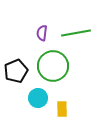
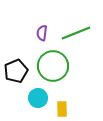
green line: rotated 12 degrees counterclockwise
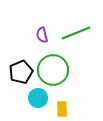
purple semicircle: moved 2 px down; rotated 21 degrees counterclockwise
green circle: moved 4 px down
black pentagon: moved 5 px right, 1 px down
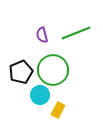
cyan circle: moved 2 px right, 3 px up
yellow rectangle: moved 4 px left, 1 px down; rotated 28 degrees clockwise
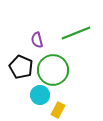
purple semicircle: moved 5 px left, 5 px down
black pentagon: moved 5 px up; rotated 25 degrees counterclockwise
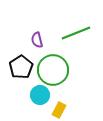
black pentagon: rotated 15 degrees clockwise
yellow rectangle: moved 1 px right
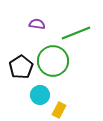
purple semicircle: moved 16 px up; rotated 112 degrees clockwise
green circle: moved 9 px up
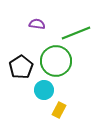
green circle: moved 3 px right
cyan circle: moved 4 px right, 5 px up
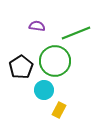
purple semicircle: moved 2 px down
green circle: moved 1 px left
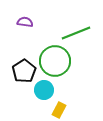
purple semicircle: moved 12 px left, 4 px up
black pentagon: moved 3 px right, 4 px down
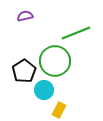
purple semicircle: moved 6 px up; rotated 21 degrees counterclockwise
